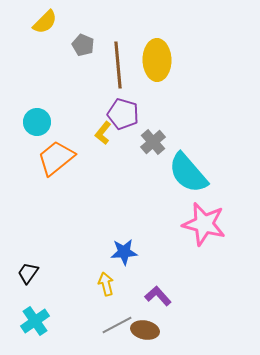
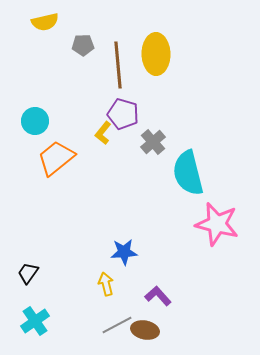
yellow semicircle: rotated 32 degrees clockwise
gray pentagon: rotated 25 degrees counterclockwise
yellow ellipse: moved 1 px left, 6 px up
cyan circle: moved 2 px left, 1 px up
cyan semicircle: rotated 27 degrees clockwise
pink star: moved 13 px right
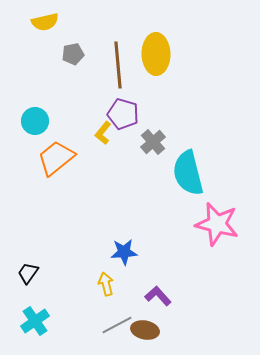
gray pentagon: moved 10 px left, 9 px down; rotated 10 degrees counterclockwise
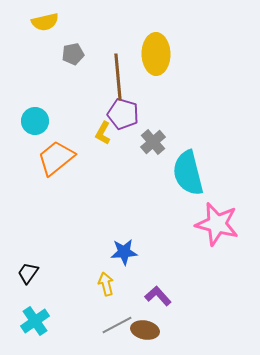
brown line: moved 12 px down
yellow L-shape: rotated 10 degrees counterclockwise
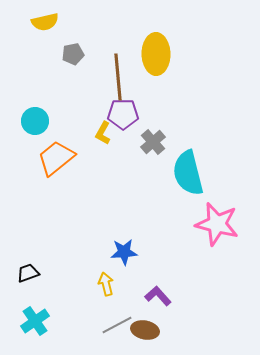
purple pentagon: rotated 16 degrees counterclockwise
black trapezoid: rotated 35 degrees clockwise
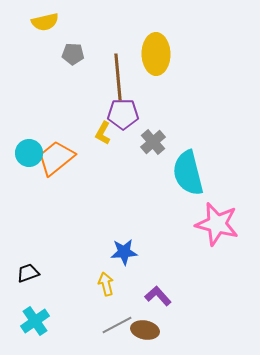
gray pentagon: rotated 15 degrees clockwise
cyan circle: moved 6 px left, 32 px down
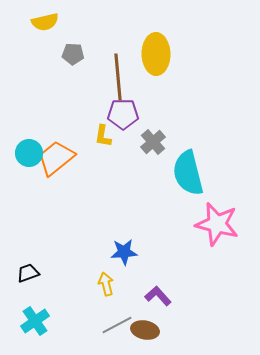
yellow L-shape: moved 3 px down; rotated 20 degrees counterclockwise
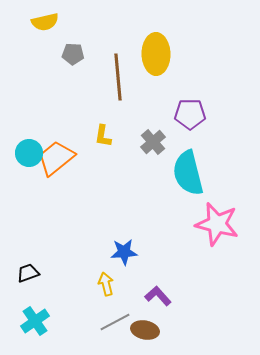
purple pentagon: moved 67 px right
gray line: moved 2 px left, 3 px up
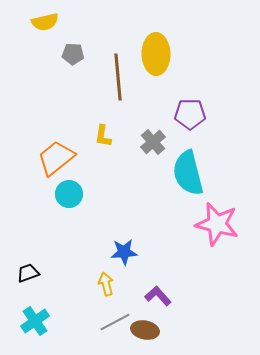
cyan circle: moved 40 px right, 41 px down
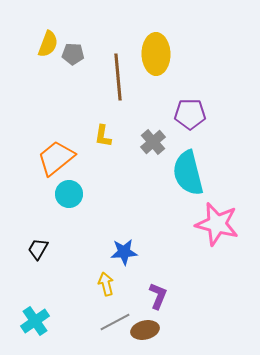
yellow semicircle: moved 3 px right, 22 px down; rotated 56 degrees counterclockwise
black trapezoid: moved 10 px right, 24 px up; rotated 40 degrees counterclockwise
purple L-shape: rotated 64 degrees clockwise
brown ellipse: rotated 24 degrees counterclockwise
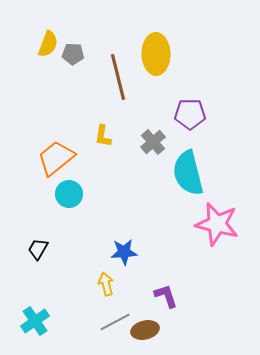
brown line: rotated 9 degrees counterclockwise
purple L-shape: moved 8 px right; rotated 40 degrees counterclockwise
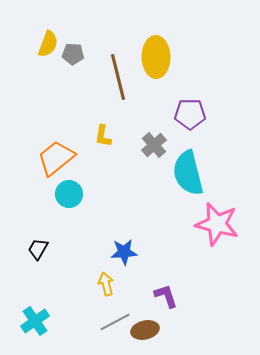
yellow ellipse: moved 3 px down
gray cross: moved 1 px right, 3 px down
